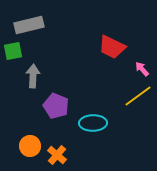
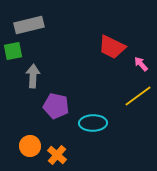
pink arrow: moved 1 px left, 5 px up
purple pentagon: rotated 10 degrees counterclockwise
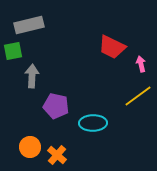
pink arrow: rotated 28 degrees clockwise
gray arrow: moved 1 px left
orange circle: moved 1 px down
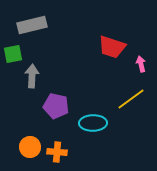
gray rectangle: moved 3 px right
red trapezoid: rotated 8 degrees counterclockwise
green square: moved 3 px down
yellow line: moved 7 px left, 3 px down
orange cross: moved 3 px up; rotated 36 degrees counterclockwise
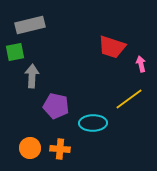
gray rectangle: moved 2 px left
green square: moved 2 px right, 2 px up
yellow line: moved 2 px left
orange circle: moved 1 px down
orange cross: moved 3 px right, 3 px up
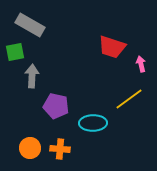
gray rectangle: rotated 44 degrees clockwise
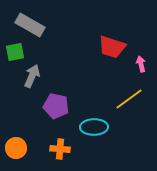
gray arrow: rotated 20 degrees clockwise
cyan ellipse: moved 1 px right, 4 px down
orange circle: moved 14 px left
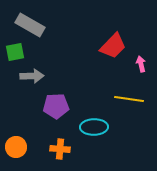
red trapezoid: moved 1 px right, 1 px up; rotated 64 degrees counterclockwise
gray arrow: rotated 65 degrees clockwise
yellow line: rotated 44 degrees clockwise
purple pentagon: rotated 15 degrees counterclockwise
orange circle: moved 1 px up
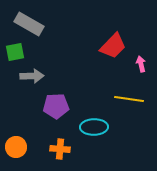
gray rectangle: moved 1 px left, 1 px up
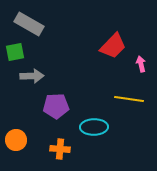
orange circle: moved 7 px up
